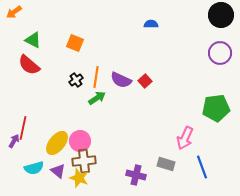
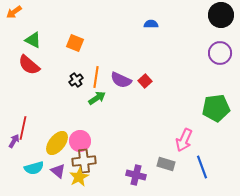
pink arrow: moved 1 px left, 2 px down
yellow star: moved 1 px up; rotated 24 degrees clockwise
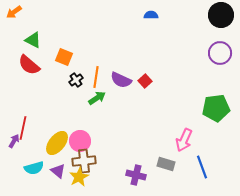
blue semicircle: moved 9 px up
orange square: moved 11 px left, 14 px down
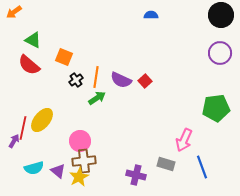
yellow ellipse: moved 15 px left, 23 px up
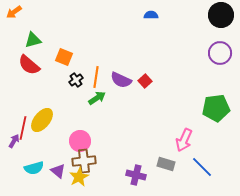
green triangle: rotated 42 degrees counterclockwise
blue line: rotated 25 degrees counterclockwise
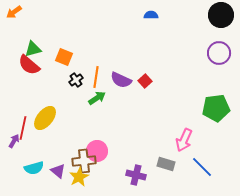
green triangle: moved 9 px down
purple circle: moved 1 px left
yellow ellipse: moved 3 px right, 2 px up
pink circle: moved 17 px right, 10 px down
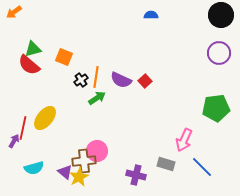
black cross: moved 5 px right
purple triangle: moved 7 px right, 1 px down
